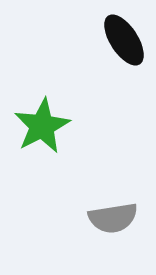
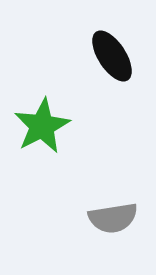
black ellipse: moved 12 px left, 16 px down
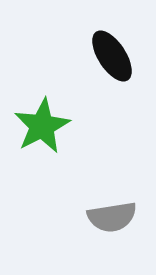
gray semicircle: moved 1 px left, 1 px up
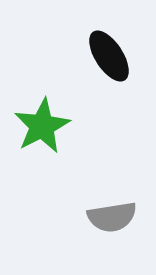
black ellipse: moved 3 px left
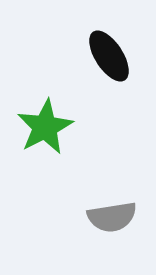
green star: moved 3 px right, 1 px down
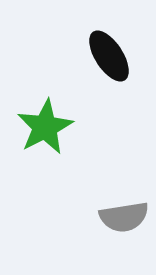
gray semicircle: moved 12 px right
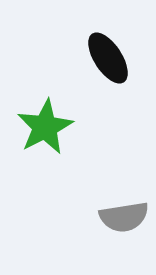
black ellipse: moved 1 px left, 2 px down
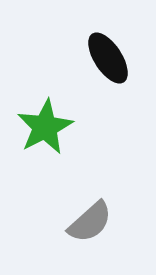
gray semicircle: moved 34 px left, 5 px down; rotated 33 degrees counterclockwise
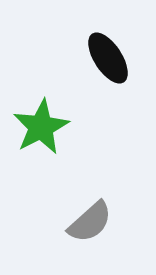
green star: moved 4 px left
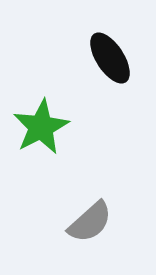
black ellipse: moved 2 px right
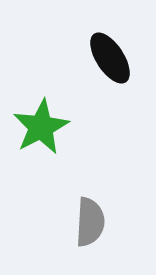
gray semicircle: rotated 45 degrees counterclockwise
